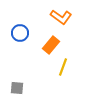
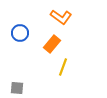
orange rectangle: moved 1 px right, 1 px up
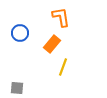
orange L-shape: rotated 135 degrees counterclockwise
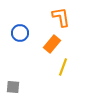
gray square: moved 4 px left, 1 px up
